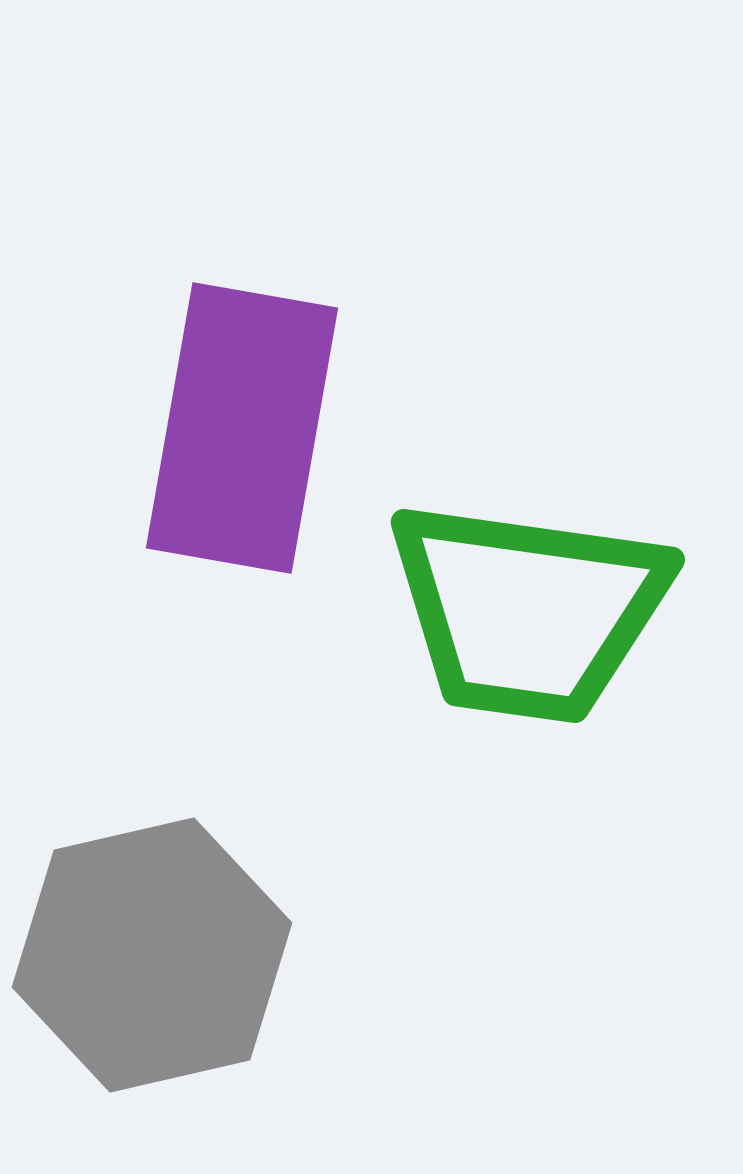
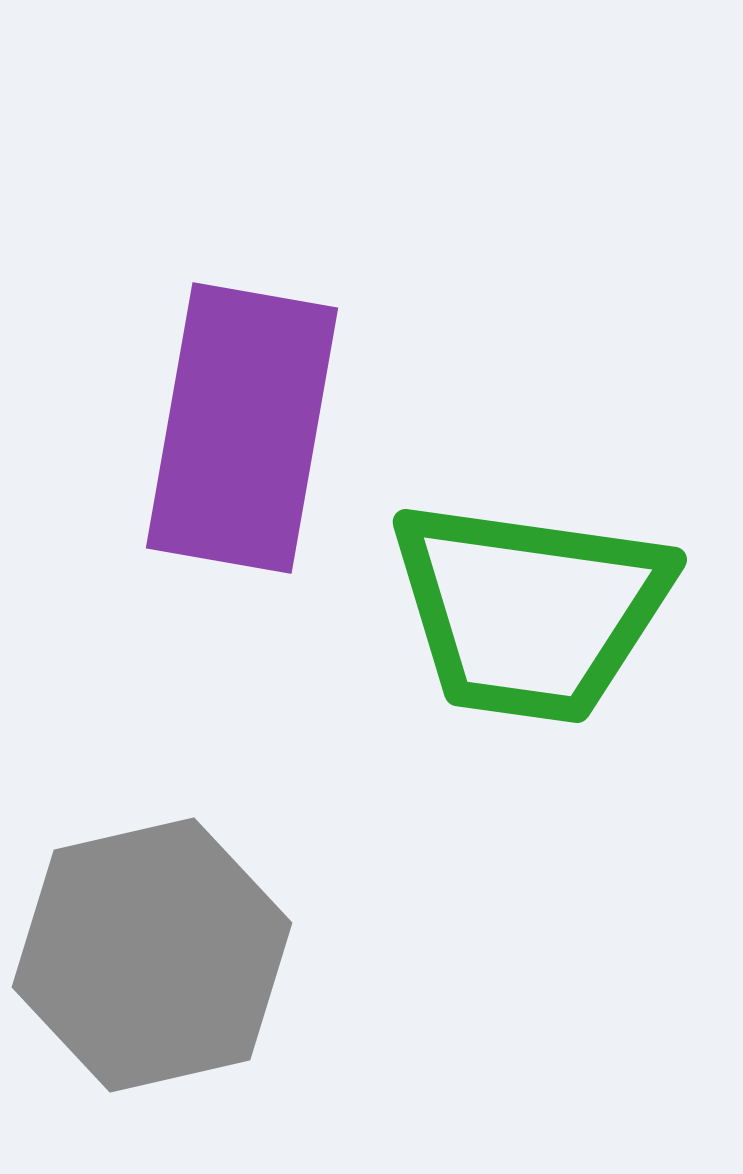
green trapezoid: moved 2 px right
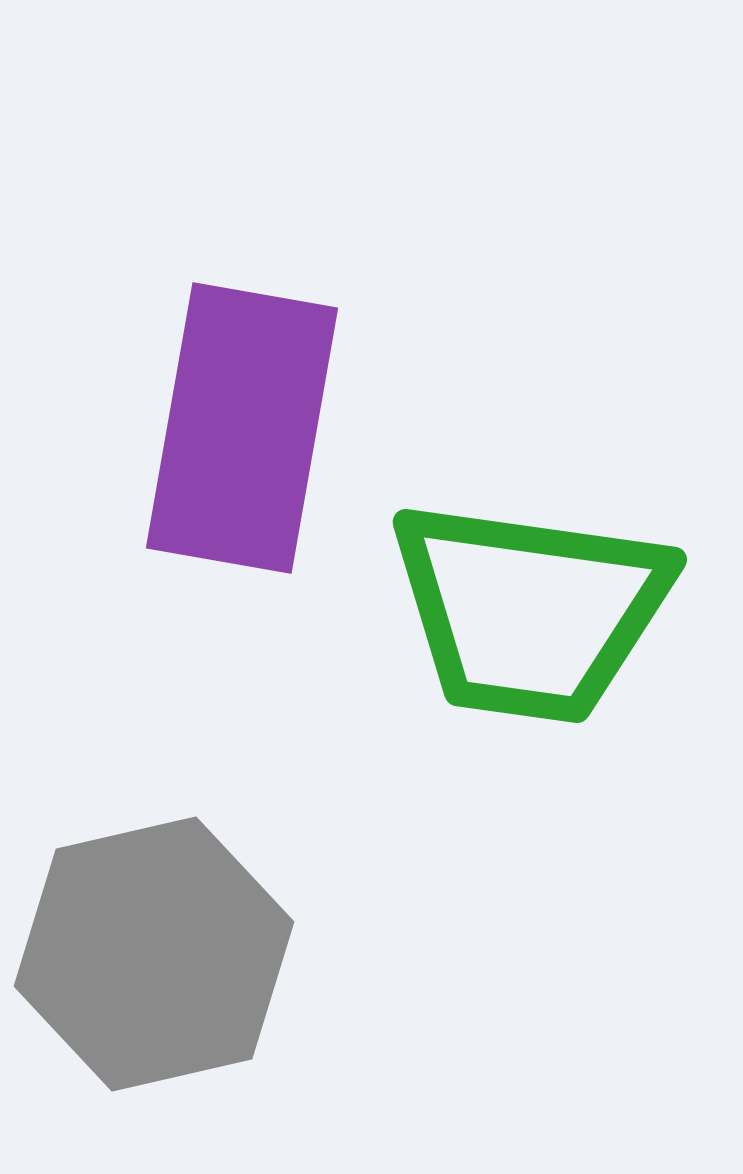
gray hexagon: moved 2 px right, 1 px up
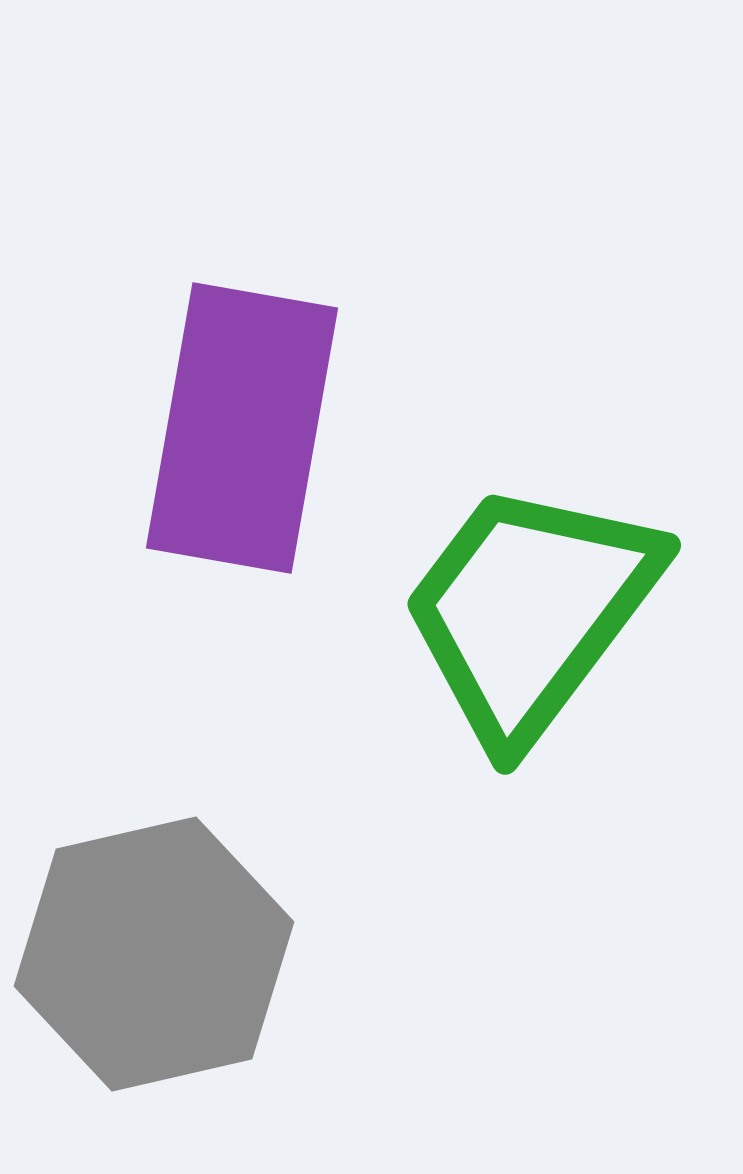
green trapezoid: rotated 119 degrees clockwise
